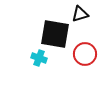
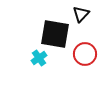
black triangle: moved 1 px right; rotated 30 degrees counterclockwise
cyan cross: rotated 35 degrees clockwise
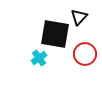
black triangle: moved 2 px left, 3 px down
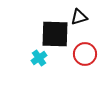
black triangle: rotated 30 degrees clockwise
black square: rotated 8 degrees counterclockwise
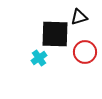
red circle: moved 2 px up
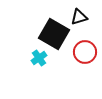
black square: moved 1 px left; rotated 28 degrees clockwise
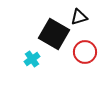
cyan cross: moved 7 px left, 1 px down
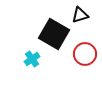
black triangle: moved 1 px right, 2 px up
red circle: moved 2 px down
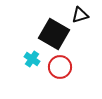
red circle: moved 25 px left, 13 px down
cyan cross: rotated 21 degrees counterclockwise
